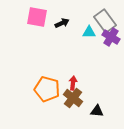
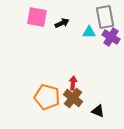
gray rectangle: moved 4 px up; rotated 25 degrees clockwise
orange pentagon: moved 8 px down
black triangle: moved 1 px right; rotated 16 degrees clockwise
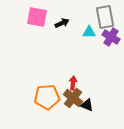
orange pentagon: rotated 20 degrees counterclockwise
black triangle: moved 11 px left, 6 px up
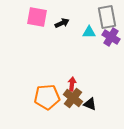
gray rectangle: moved 2 px right
red arrow: moved 1 px left, 1 px down
black triangle: moved 3 px right, 1 px up
